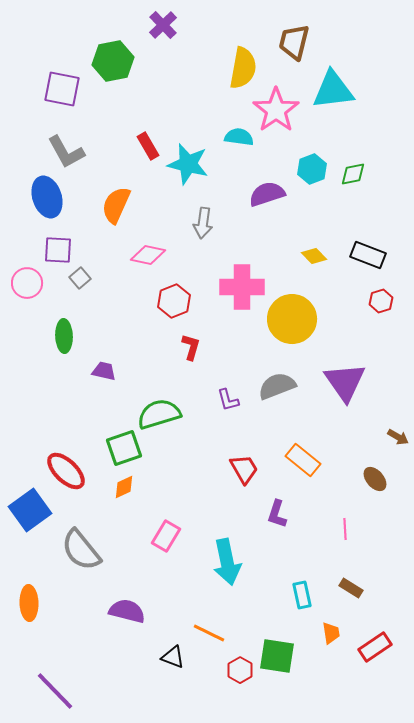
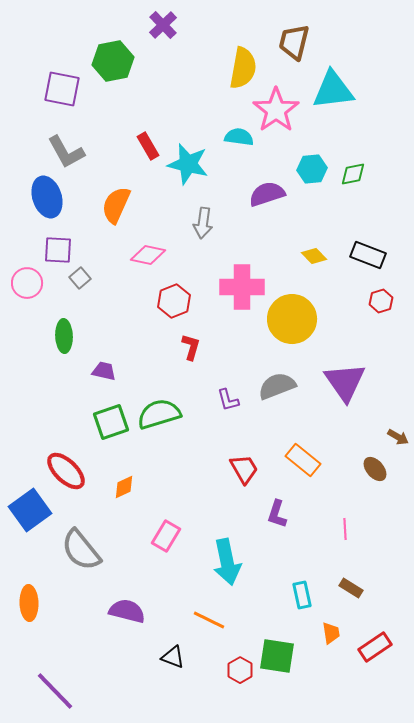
cyan hexagon at (312, 169): rotated 16 degrees clockwise
green square at (124, 448): moved 13 px left, 26 px up
brown ellipse at (375, 479): moved 10 px up
orange line at (209, 633): moved 13 px up
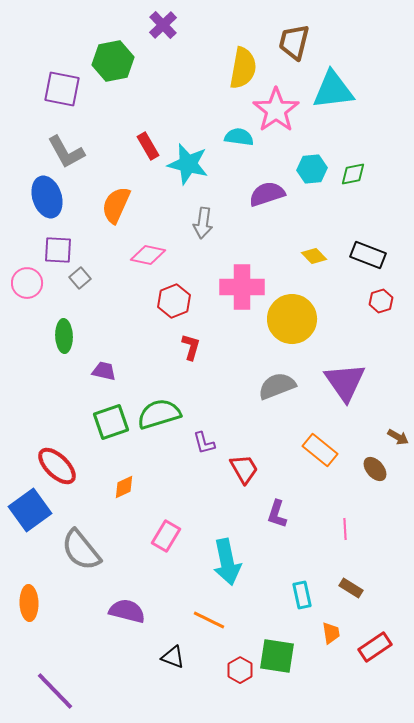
purple L-shape at (228, 400): moved 24 px left, 43 px down
orange rectangle at (303, 460): moved 17 px right, 10 px up
red ellipse at (66, 471): moved 9 px left, 5 px up
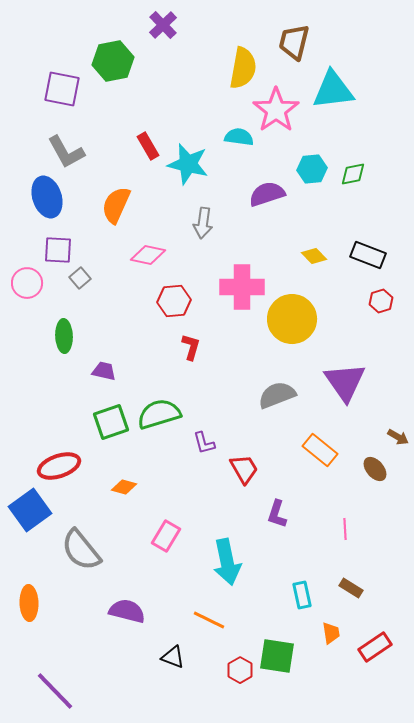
red hexagon at (174, 301): rotated 16 degrees clockwise
gray semicircle at (277, 386): moved 9 px down
red ellipse at (57, 466): moved 2 px right; rotated 63 degrees counterclockwise
orange diamond at (124, 487): rotated 40 degrees clockwise
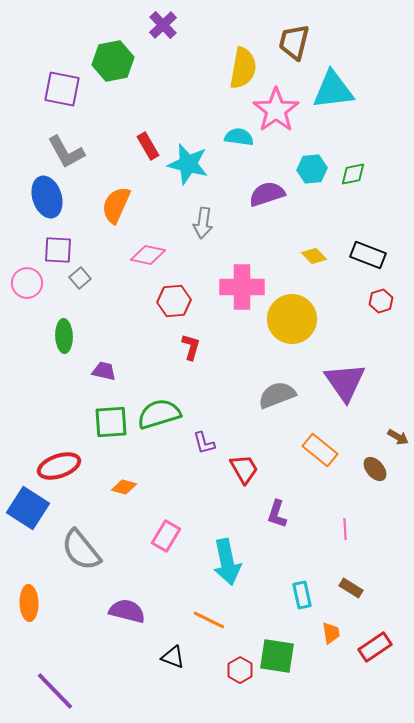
green square at (111, 422): rotated 15 degrees clockwise
blue square at (30, 510): moved 2 px left, 2 px up; rotated 21 degrees counterclockwise
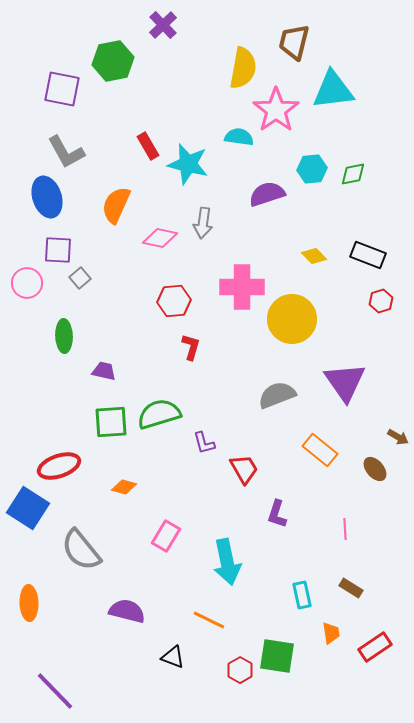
pink diamond at (148, 255): moved 12 px right, 17 px up
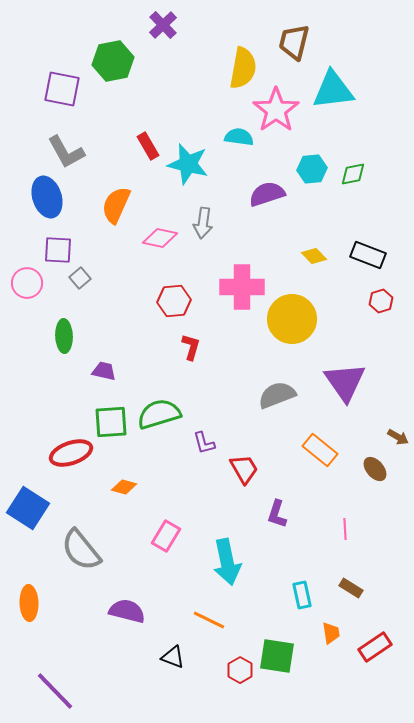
red ellipse at (59, 466): moved 12 px right, 13 px up
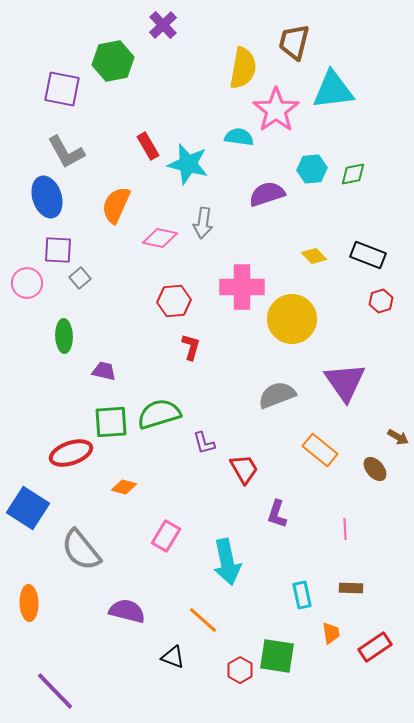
brown rectangle at (351, 588): rotated 30 degrees counterclockwise
orange line at (209, 620): moved 6 px left; rotated 16 degrees clockwise
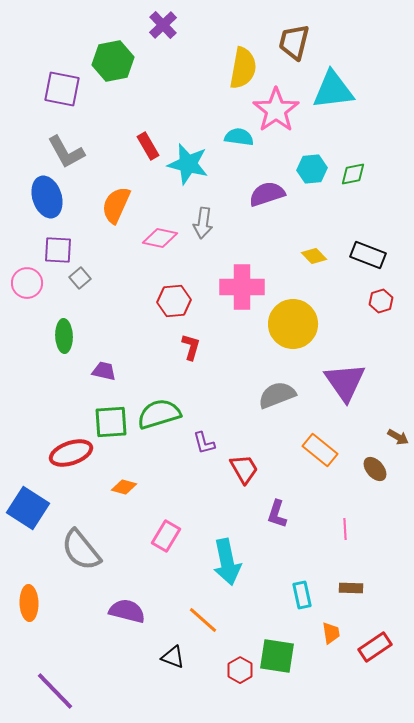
yellow circle at (292, 319): moved 1 px right, 5 px down
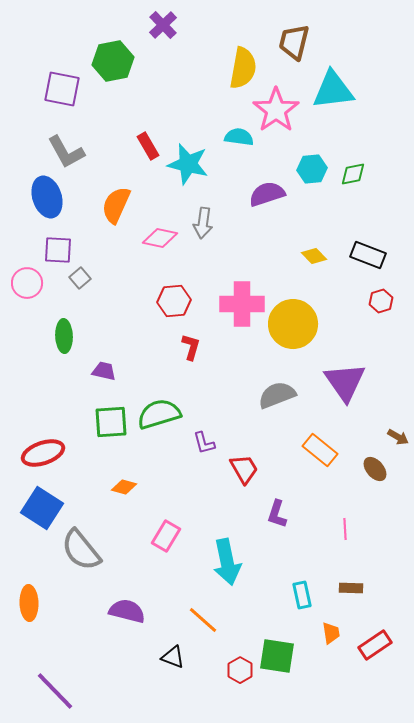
pink cross at (242, 287): moved 17 px down
red ellipse at (71, 453): moved 28 px left
blue square at (28, 508): moved 14 px right
red rectangle at (375, 647): moved 2 px up
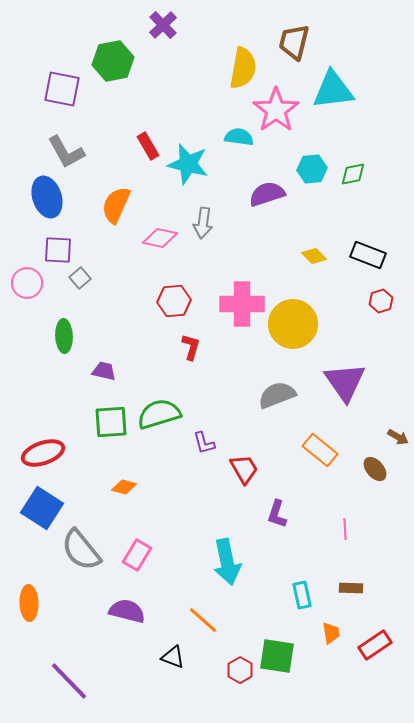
pink rectangle at (166, 536): moved 29 px left, 19 px down
purple line at (55, 691): moved 14 px right, 10 px up
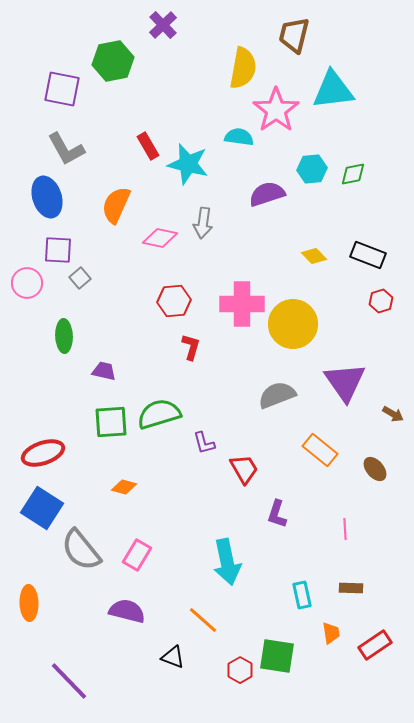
brown trapezoid at (294, 42): moved 7 px up
gray L-shape at (66, 152): moved 3 px up
brown arrow at (398, 437): moved 5 px left, 23 px up
